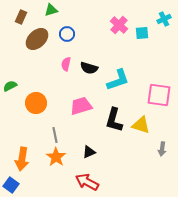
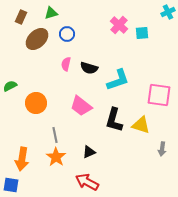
green triangle: moved 3 px down
cyan cross: moved 4 px right, 7 px up
pink trapezoid: rotated 125 degrees counterclockwise
blue square: rotated 28 degrees counterclockwise
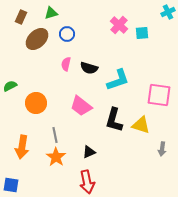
orange arrow: moved 12 px up
red arrow: rotated 130 degrees counterclockwise
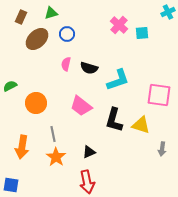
gray line: moved 2 px left, 1 px up
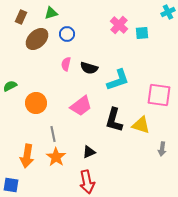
pink trapezoid: rotated 75 degrees counterclockwise
orange arrow: moved 5 px right, 9 px down
